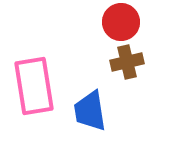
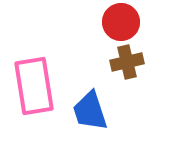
blue trapezoid: rotated 9 degrees counterclockwise
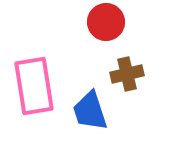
red circle: moved 15 px left
brown cross: moved 12 px down
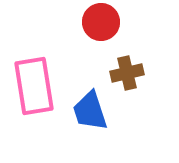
red circle: moved 5 px left
brown cross: moved 1 px up
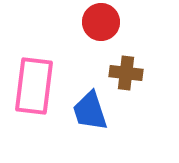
brown cross: moved 1 px left; rotated 20 degrees clockwise
pink rectangle: rotated 16 degrees clockwise
